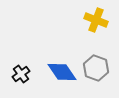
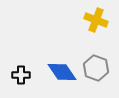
black cross: moved 1 px down; rotated 36 degrees clockwise
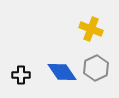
yellow cross: moved 5 px left, 9 px down
gray hexagon: rotated 15 degrees clockwise
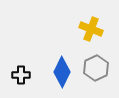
blue diamond: rotated 60 degrees clockwise
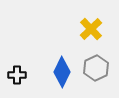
yellow cross: rotated 25 degrees clockwise
black cross: moved 4 px left
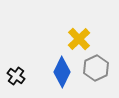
yellow cross: moved 12 px left, 10 px down
black cross: moved 1 px left, 1 px down; rotated 36 degrees clockwise
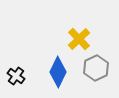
blue diamond: moved 4 px left
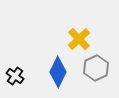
black cross: moved 1 px left
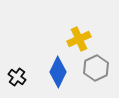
yellow cross: rotated 20 degrees clockwise
black cross: moved 2 px right, 1 px down
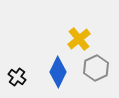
yellow cross: rotated 15 degrees counterclockwise
